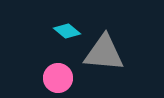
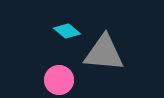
pink circle: moved 1 px right, 2 px down
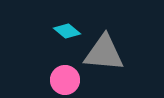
pink circle: moved 6 px right
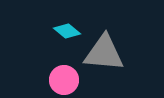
pink circle: moved 1 px left
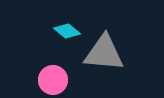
pink circle: moved 11 px left
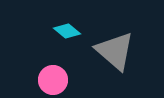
gray triangle: moved 11 px right, 2 px up; rotated 36 degrees clockwise
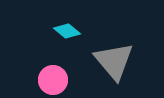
gray triangle: moved 1 px left, 10 px down; rotated 9 degrees clockwise
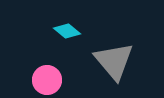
pink circle: moved 6 px left
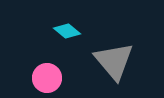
pink circle: moved 2 px up
